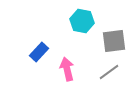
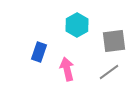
cyan hexagon: moved 5 px left, 4 px down; rotated 20 degrees clockwise
blue rectangle: rotated 24 degrees counterclockwise
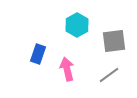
blue rectangle: moved 1 px left, 2 px down
gray line: moved 3 px down
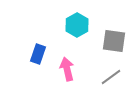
gray square: rotated 15 degrees clockwise
gray line: moved 2 px right, 2 px down
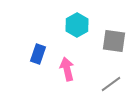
gray line: moved 7 px down
